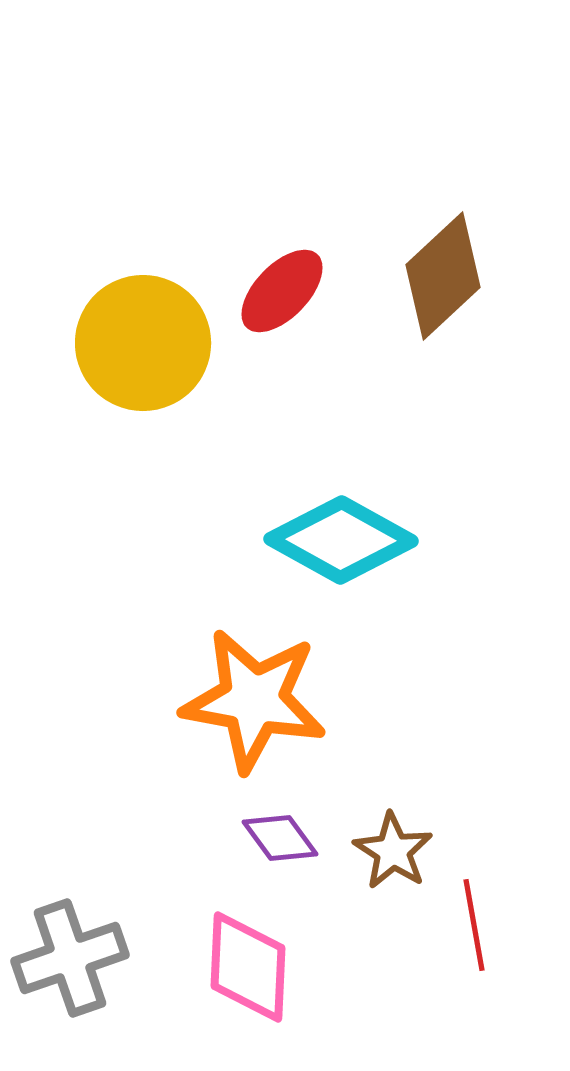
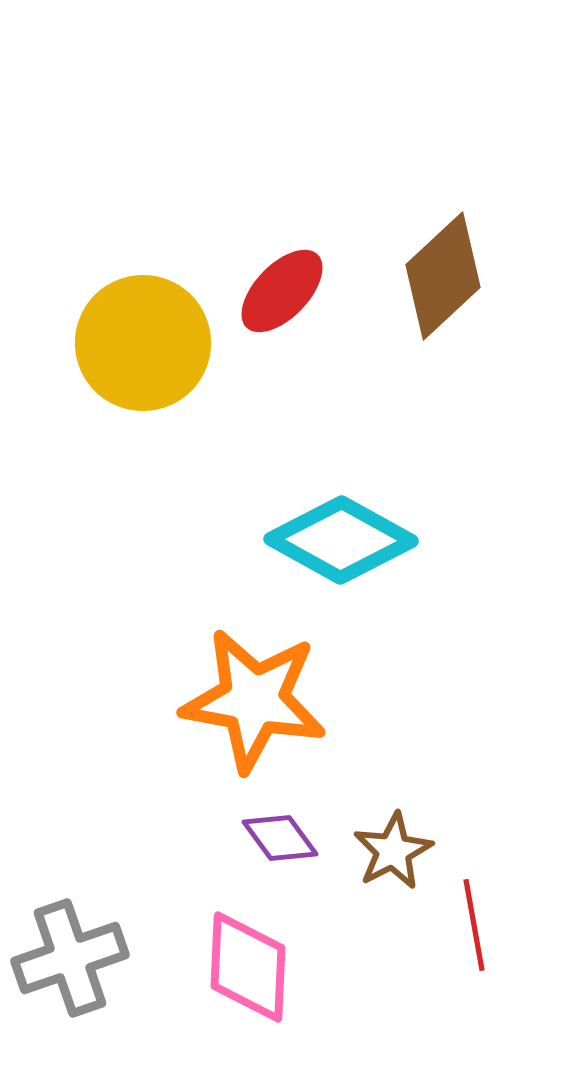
brown star: rotated 12 degrees clockwise
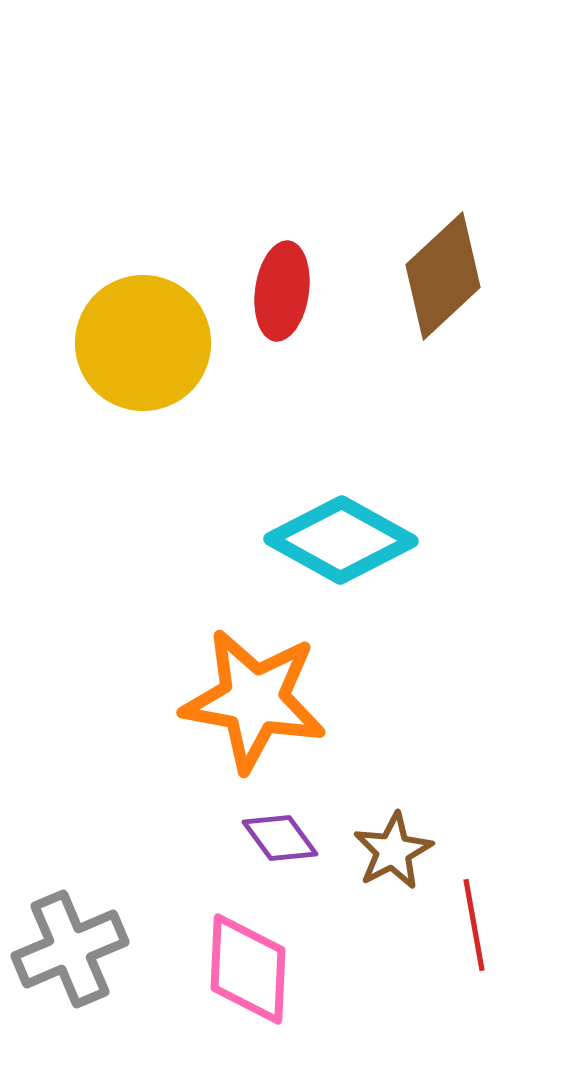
red ellipse: rotated 36 degrees counterclockwise
gray cross: moved 9 px up; rotated 4 degrees counterclockwise
pink diamond: moved 2 px down
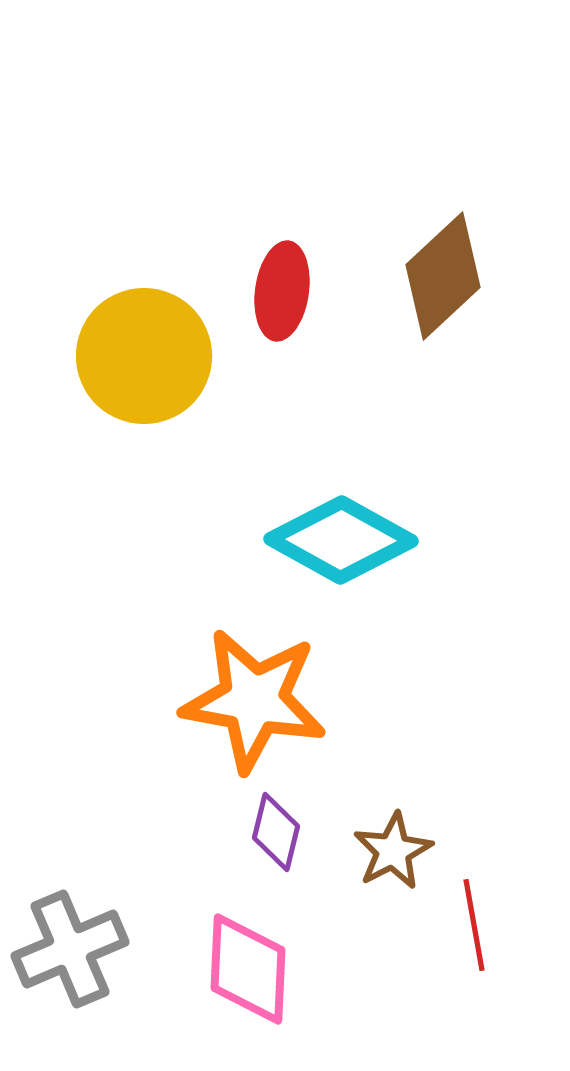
yellow circle: moved 1 px right, 13 px down
purple diamond: moved 4 px left, 6 px up; rotated 50 degrees clockwise
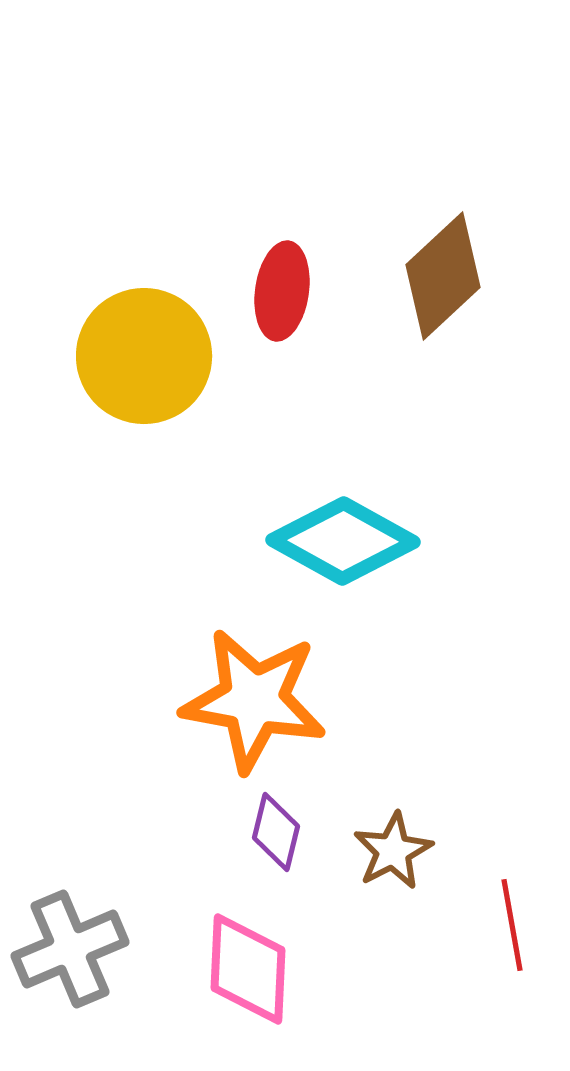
cyan diamond: moved 2 px right, 1 px down
red line: moved 38 px right
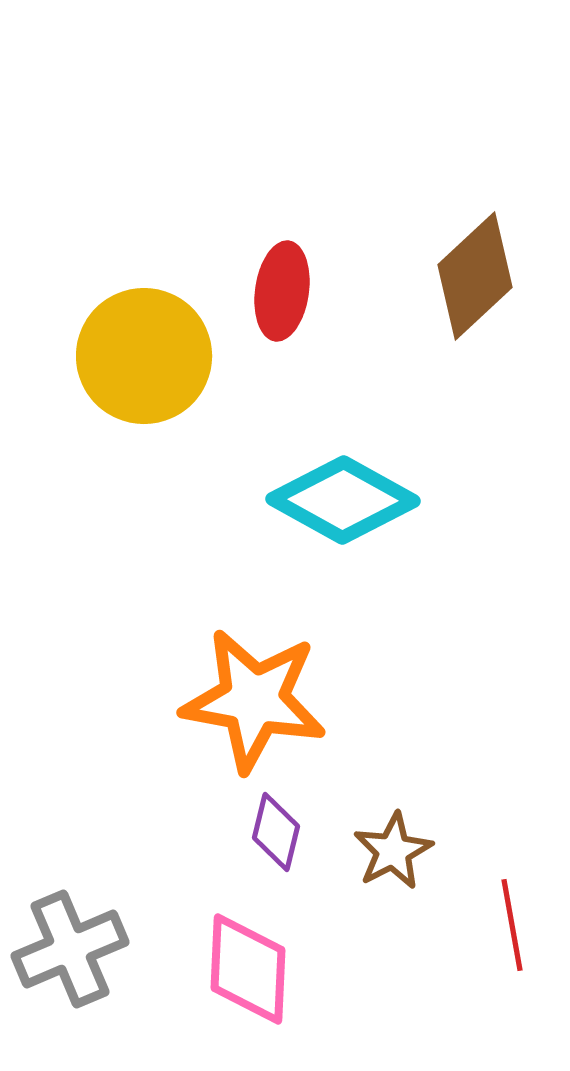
brown diamond: moved 32 px right
cyan diamond: moved 41 px up
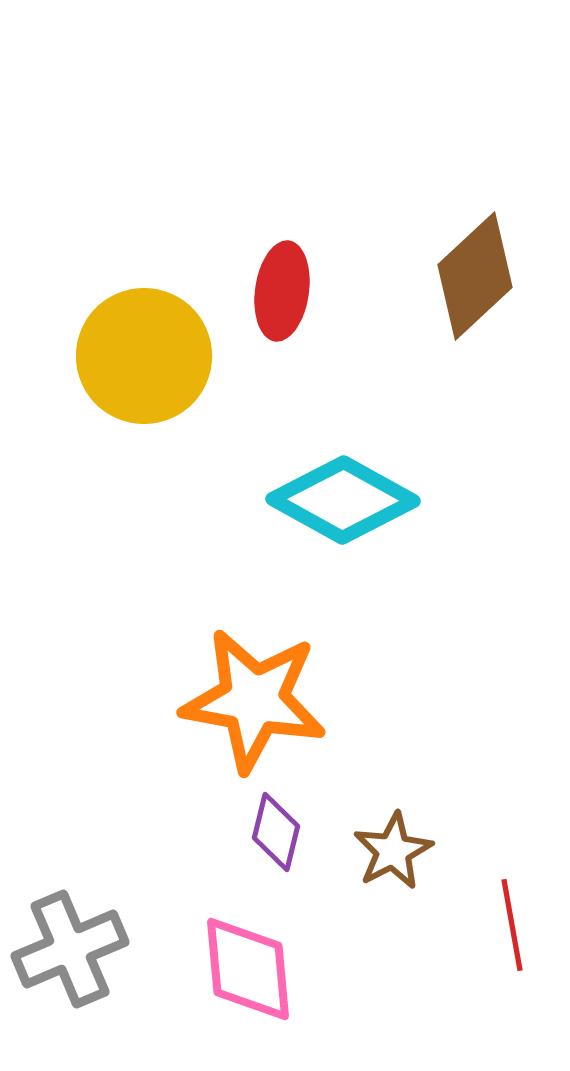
pink diamond: rotated 8 degrees counterclockwise
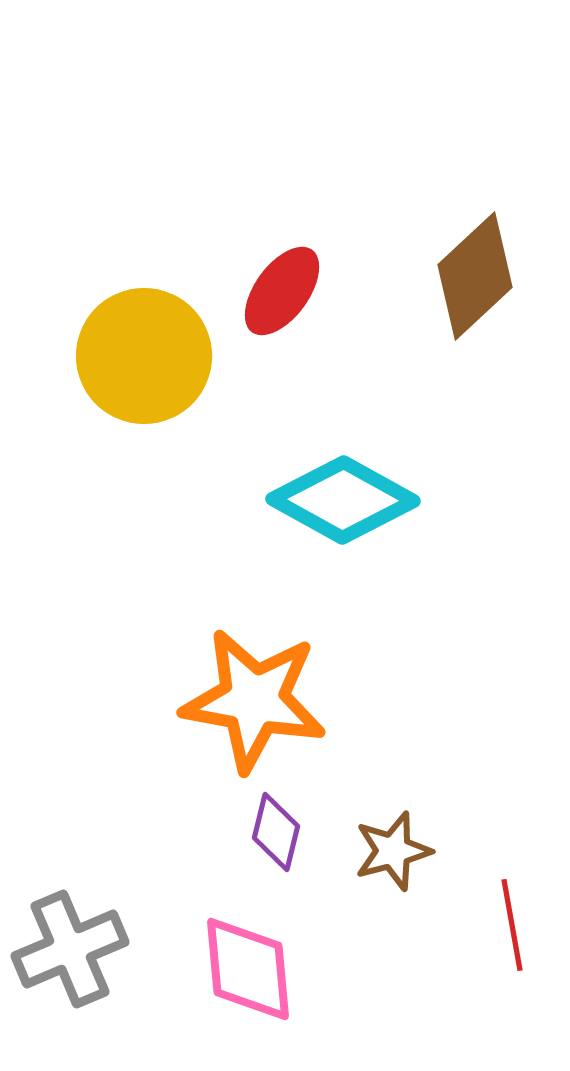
red ellipse: rotated 28 degrees clockwise
brown star: rotated 12 degrees clockwise
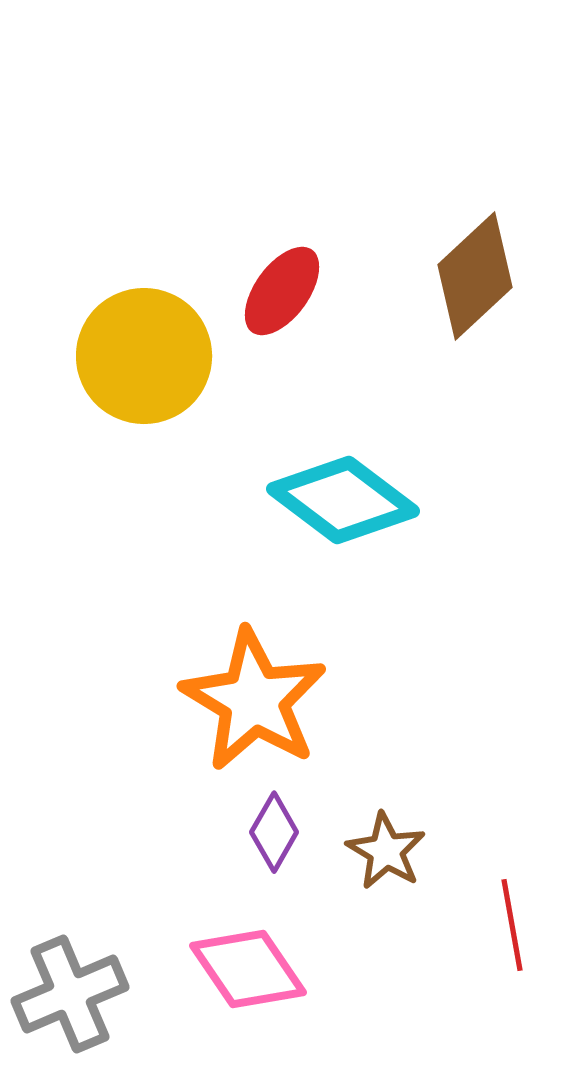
cyan diamond: rotated 8 degrees clockwise
orange star: rotated 21 degrees clockwise
purple diamond: moved 2 px left; rotated 16 degrees clockwise
brown star: moved 7 px left; rotated 26 degrees counterclockwise
gray cross: moved 45 px down
pink diamond: rotated 29 degrees counterclockwise
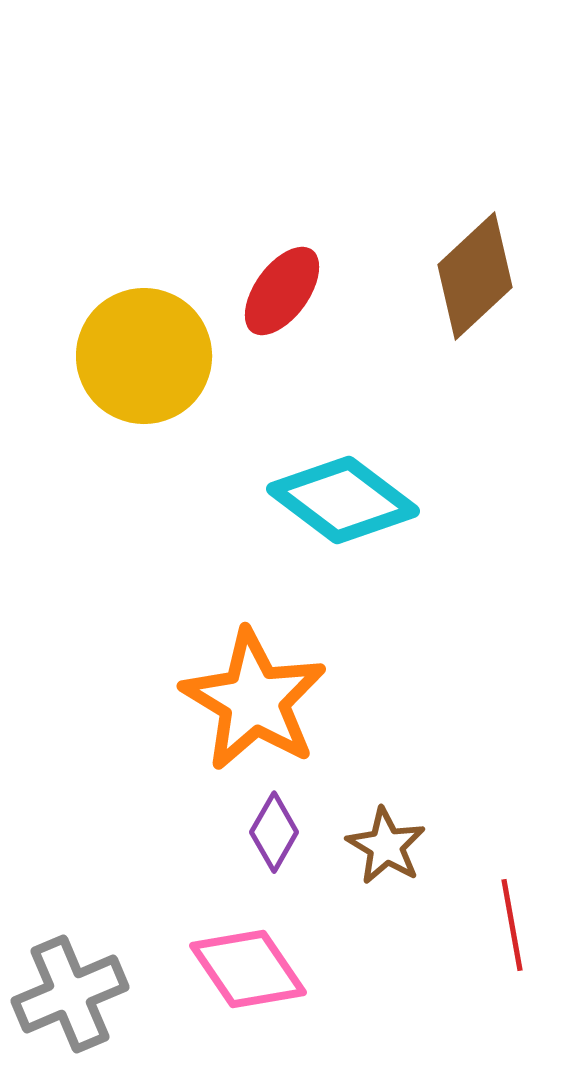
brown star: moved 5 px up
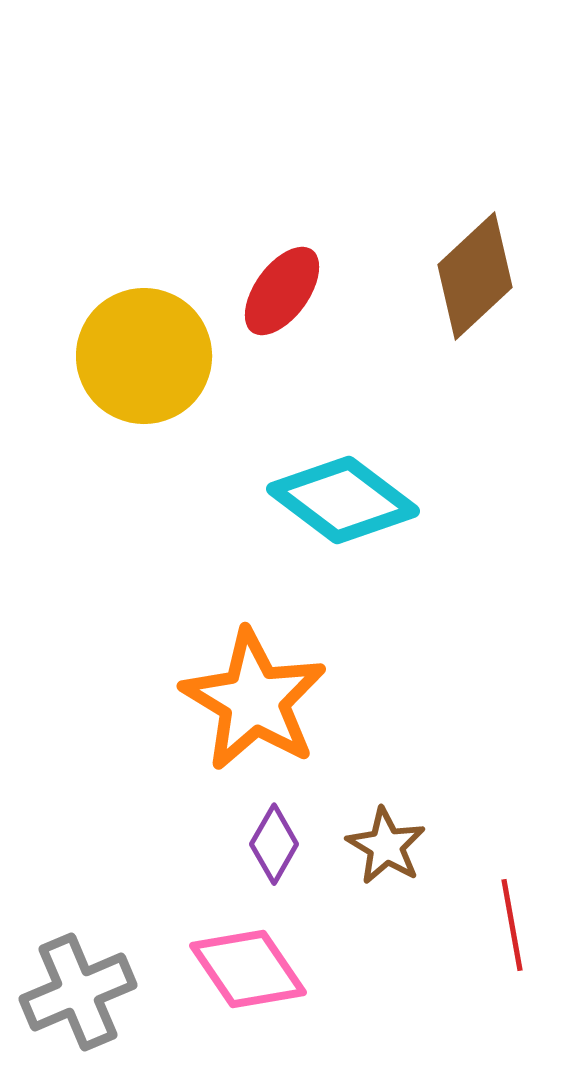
purple diamond: moved 12 px down
gray cross: moved 8 px right, 2 px up
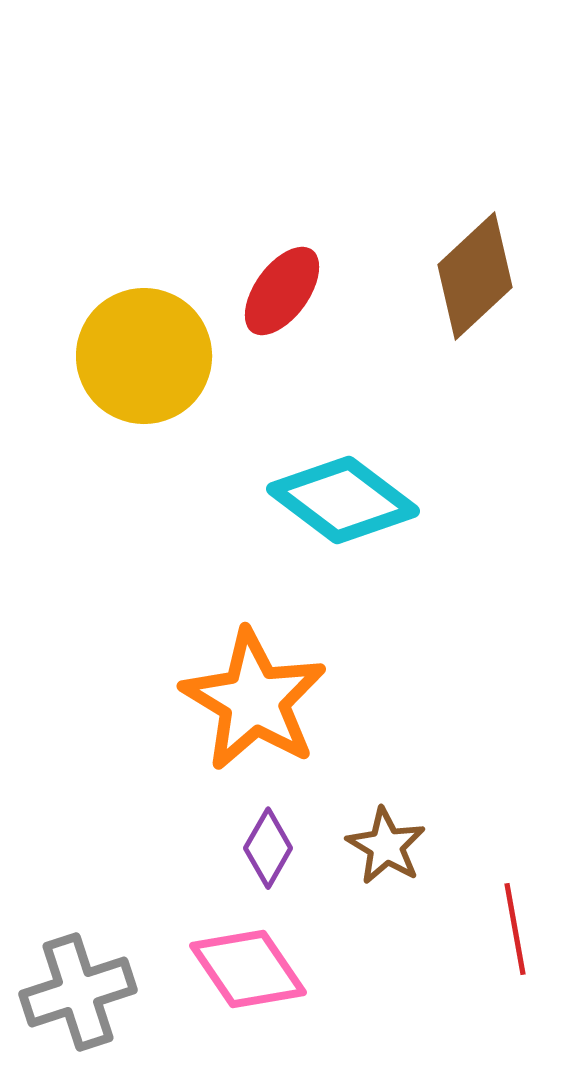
purple diamond: moved 6 px left, 4 px down
red line: moved 3 px right, 4 px down
gray cross: rotated 5 degrees clockwise
